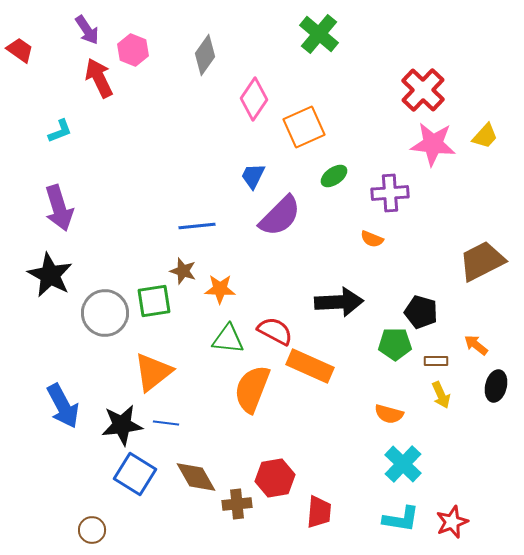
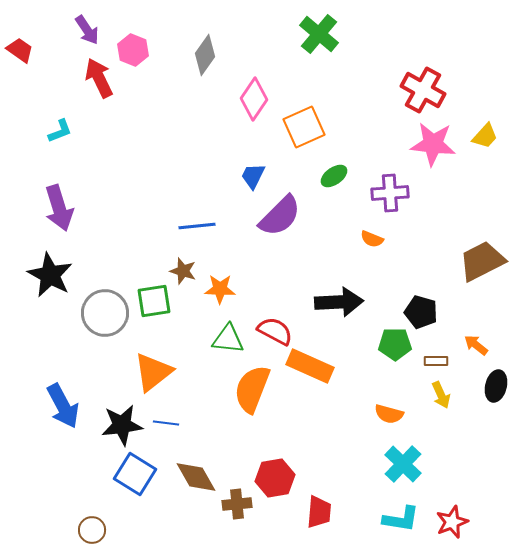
red cross at (423, 90): rotated 15 degrees counterclockwise
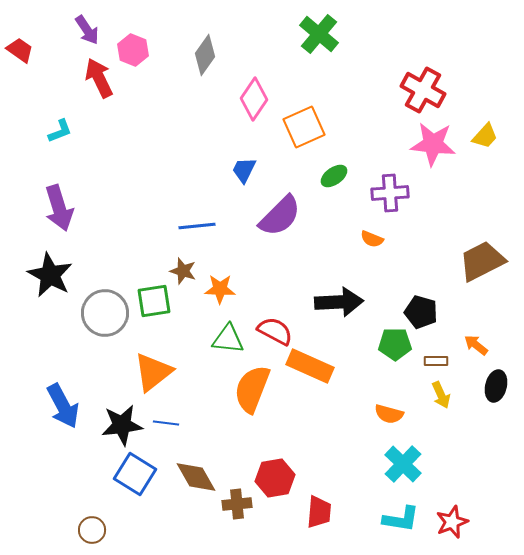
blue trapezoid at (253, 176): moved 9 px left, 6 px up
